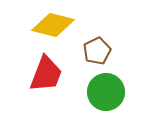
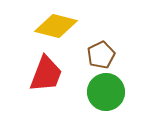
yellow diamond: moved 3 px right, 1 px down
brown pentagon: moved 4 px right, 4 px down
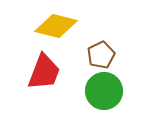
red trapezoid: moved 2 px left, 2 px up
green circle: moved 2 px left, 1 px up
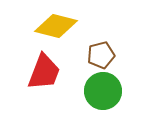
brown pentagon: rotated 12 degrees clockwise
green circle: moved 1 px left
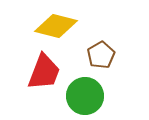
brown pentagon: rotated 16 degrees counterclockwise
green circle: moved 18 px left, 5 px down
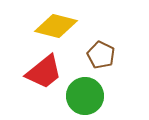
brown pentagon: rotated 16 degrees counterclockwise
red trapezoid: rotated 30 degrees clockwise
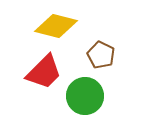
red trapezoid: rotated 6 degrees counterclockwise
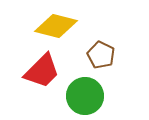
red trapezoid: moved 2 px left, 1 px up
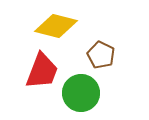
red trapezoid: rotated 24 degrees counterclockwise
green circle: moved 4 px left, 3 px up
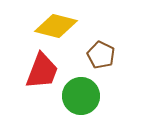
green circle: moved 3 px down
